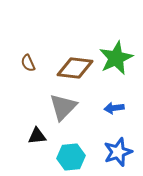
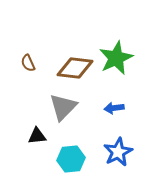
blue star: rotated 8 degrees counterclockwise
cyan hexagon: moved 2 px down
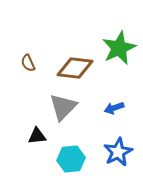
green star: moved 3 px right, 10 px up
blue arrow: rotated 12 degrees counterclockwise
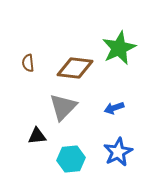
brown semicircle: rotated 18 degrees clockwise
